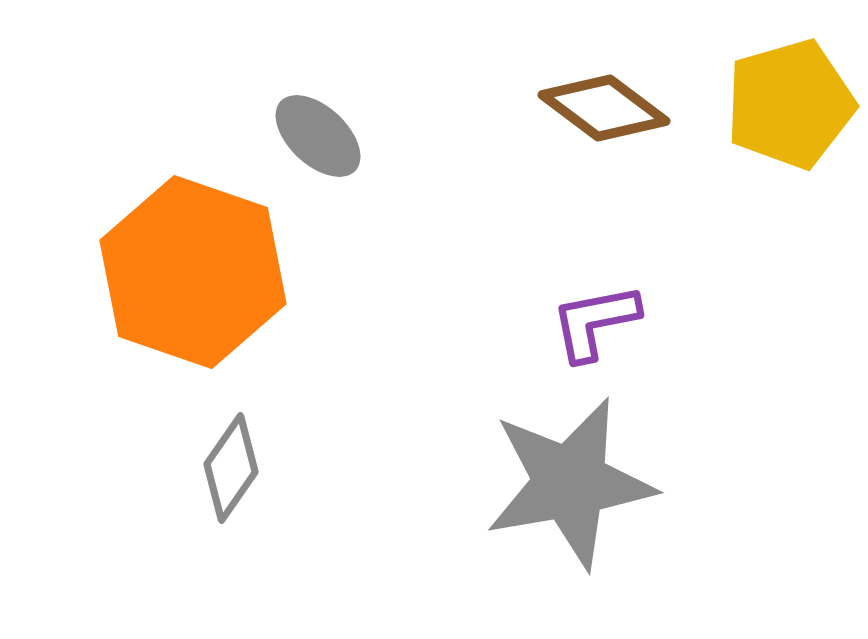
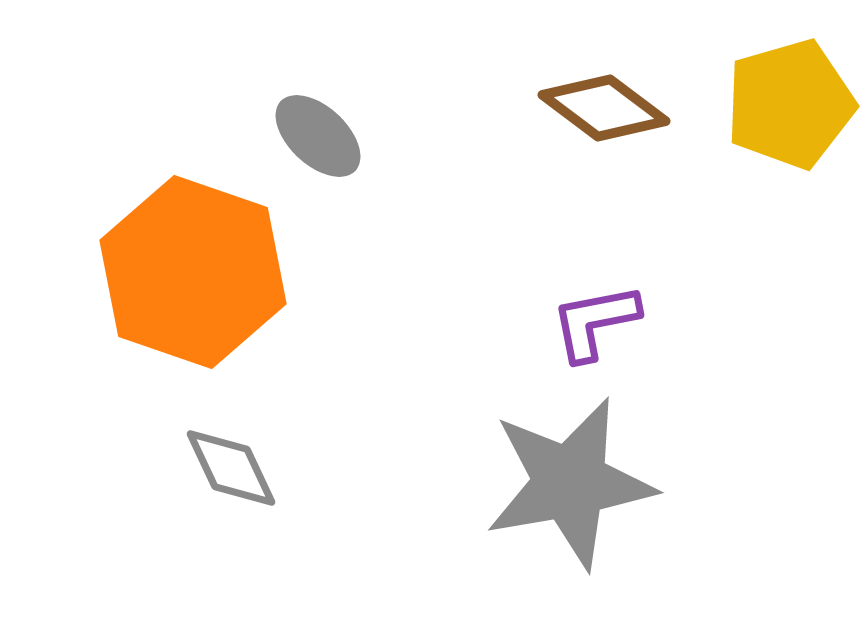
gray diamond: rotated 60 degrees counterclockwise
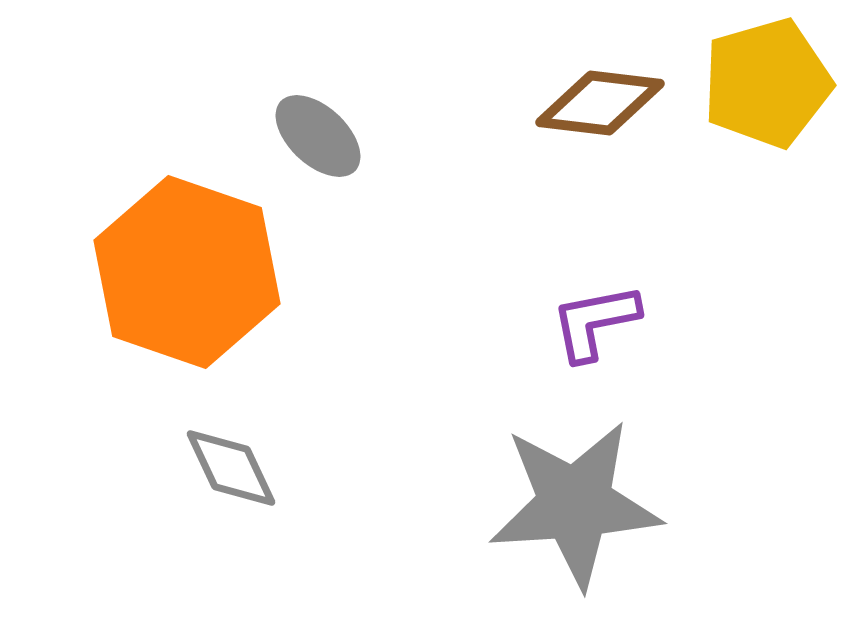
yellow pentagon: moved 23 px left, 21 px up
brown diamond: moved 4 px left, 5 px up; rotated 30 degrees counterclockwise
orange hexagon: moved 6 px left
gray star: moved 5 px right, 21 px down; rotated 6 degrees clockwise
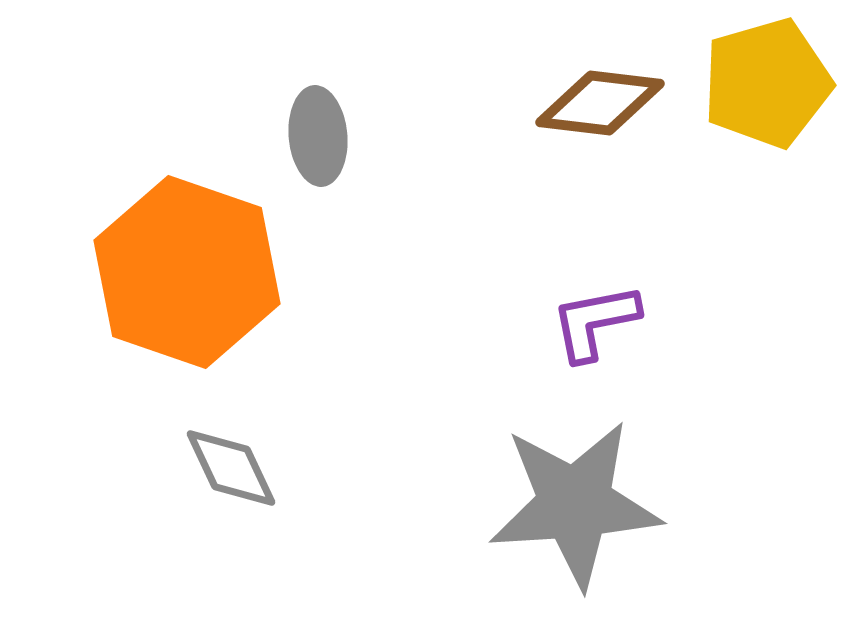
gray ellipse: rotated 42 degrees clockwise
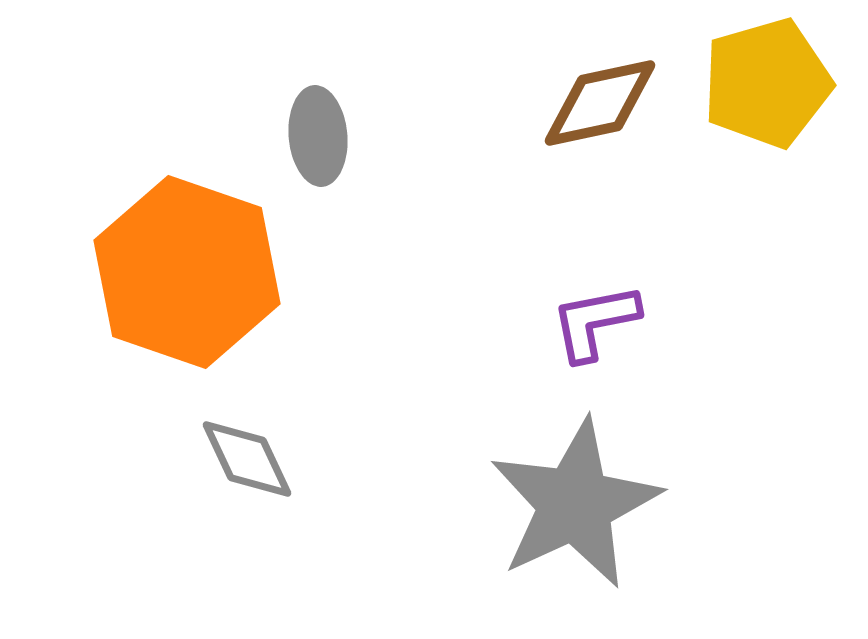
brown diamond: rotated 19 degrees counterclockwise
gray diamond: moved 16 px right, 9 px up
gray star: rotated 21 degrees counterclockwise
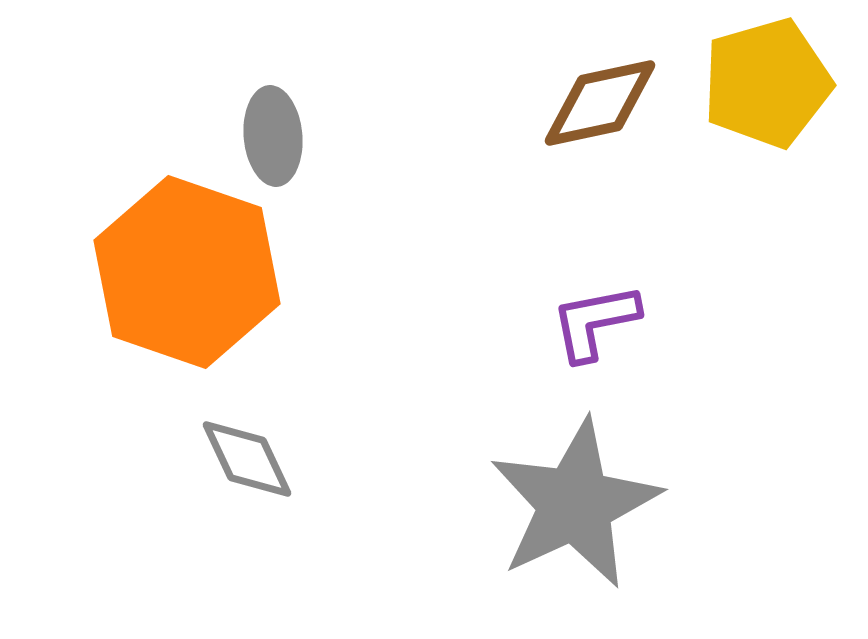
gray ellipse: moved 45 px left
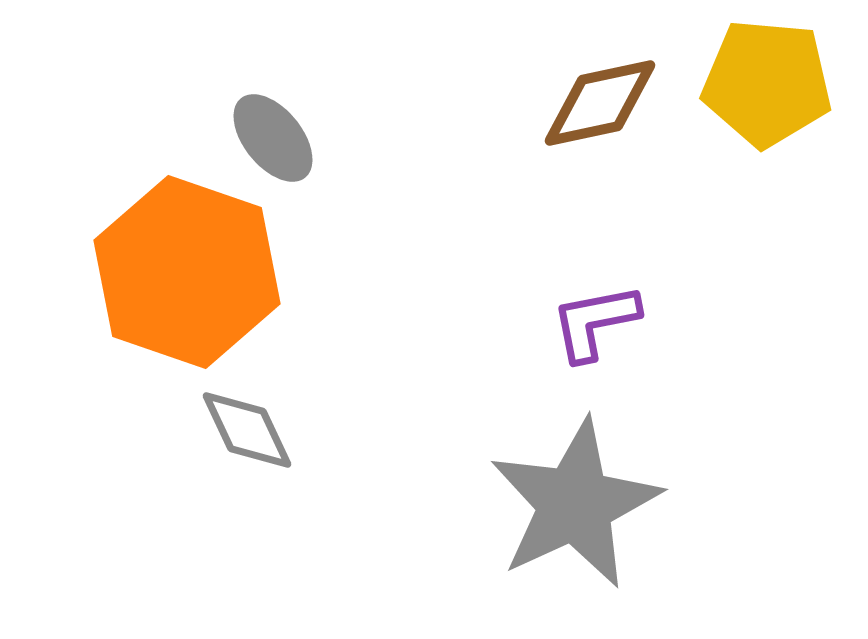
yellow pentagon: rotated 21 degrees clockwise
gray ellipse: moved 2 px down; rotated 34 degrees counterclockwise
gray diamond: moved 29 px up
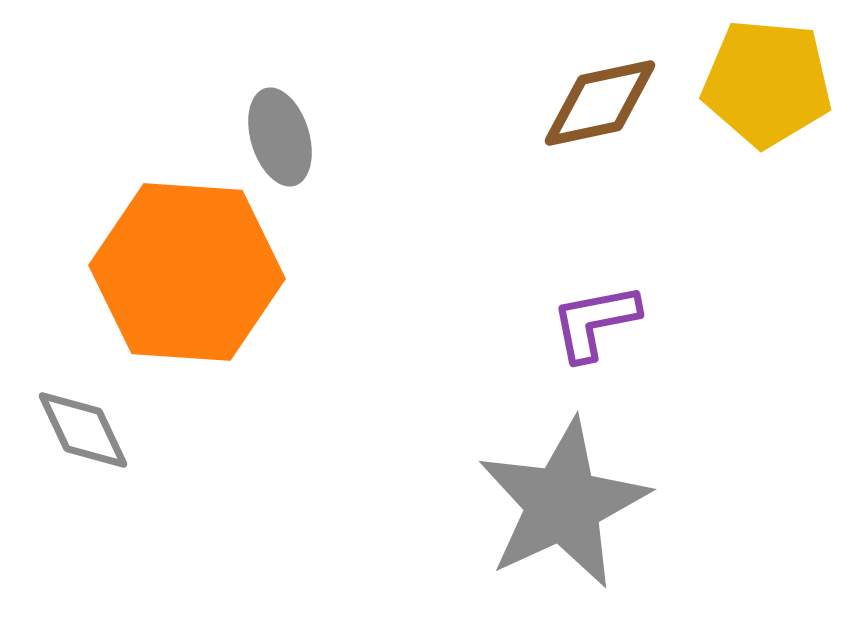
gray ellipse: moved 7 px right, 1 px up; rotated 22 degrees clockwise
orange hexagon: rotated 15 degrees counterclockwise
gray diamond: moved 164 px left
gray star: moved 12 px left
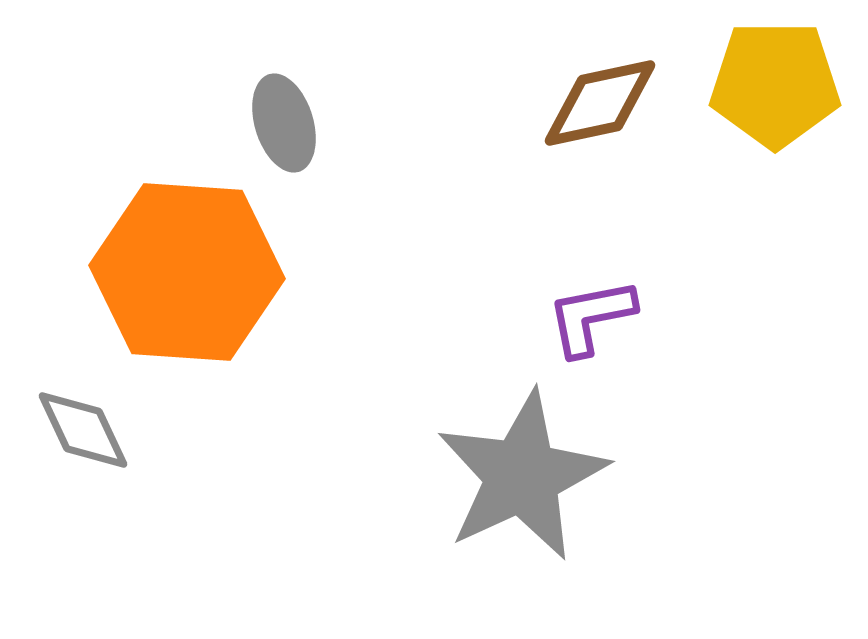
yellow pentagon: moved 8 px right, 1 px down; rotated 5 degrees counterclockwise
gray ellipse: moved 4 px right, 14 px up
purple L-shape: moved 4 px left, 5 px up
gray star: moved 41 px left, 28 px up
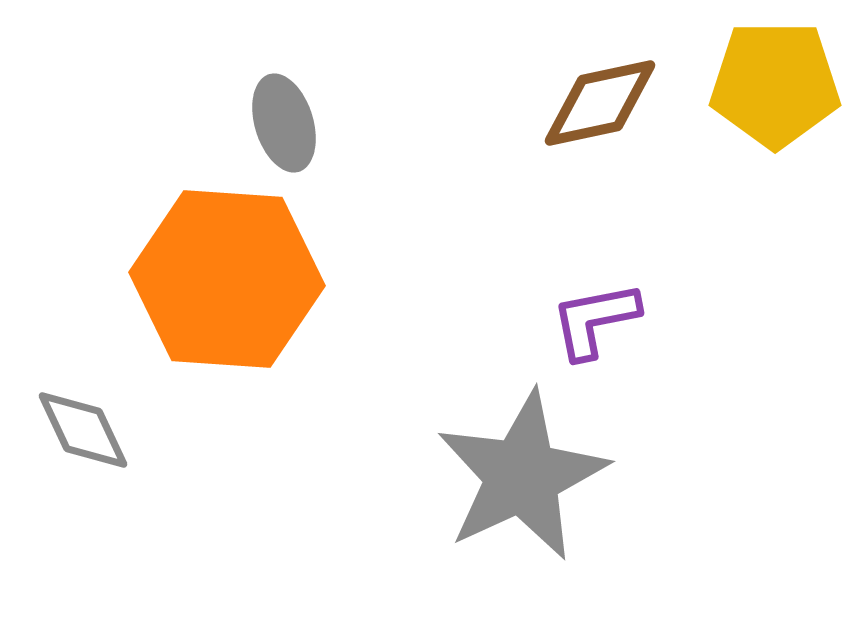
orange hexagon: moved 40 px right, 7 px down
purple L-shape: moved 4 px right, 3 px down
